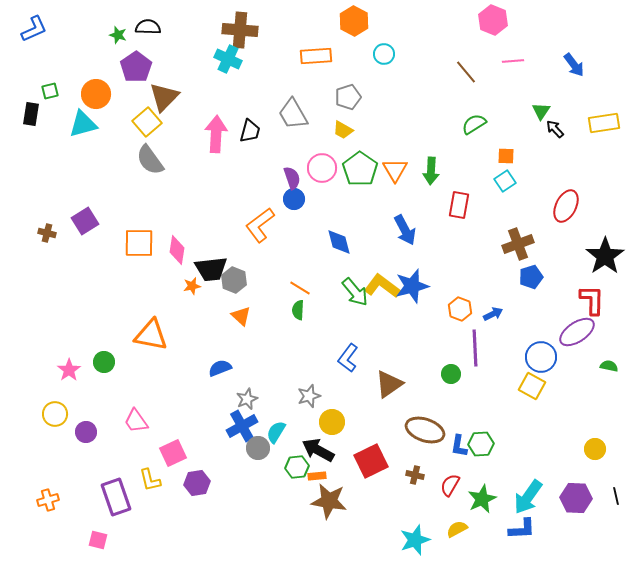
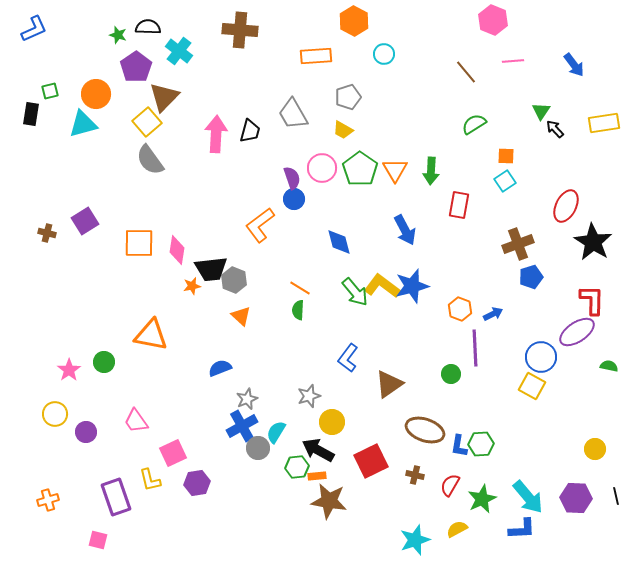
cyan cross at (228, 59): moved 49 px left, 8 px up; rotated 12 degrees clockwise
black star at (605, 256): moved 12 px left, 14 px up; rotated 6 degrees counterclockwise
cyan arrow at (528, 497): rotated 75 degrees counterclockwise
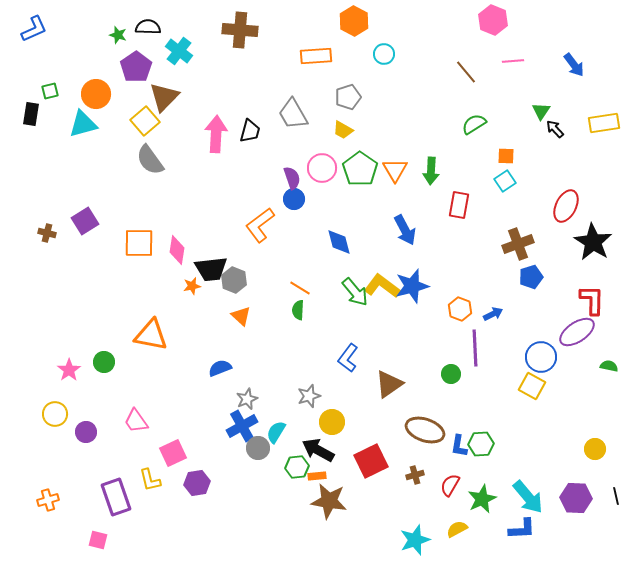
yellow square at (147, 122): moved 2 px left, 1 px up
brown cross at (415, 475): rotated 30 degrees counterclockwise
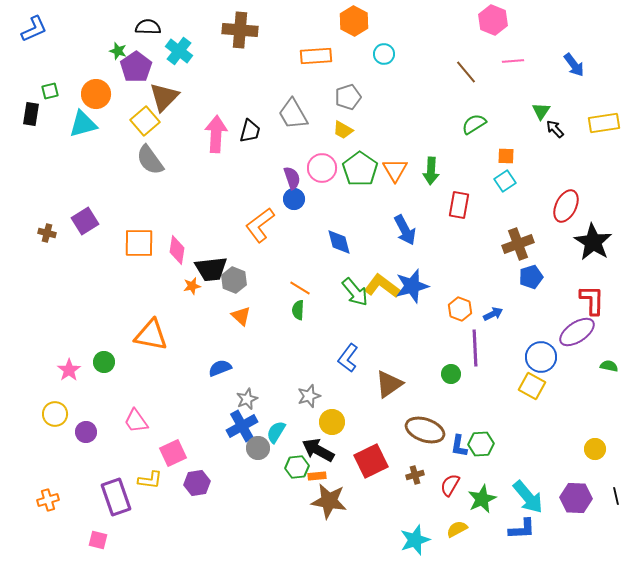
green star at (118, 35): moved 16 px down
yellow L-shape at (150, 480): rotated 70 degrees counterclockwise
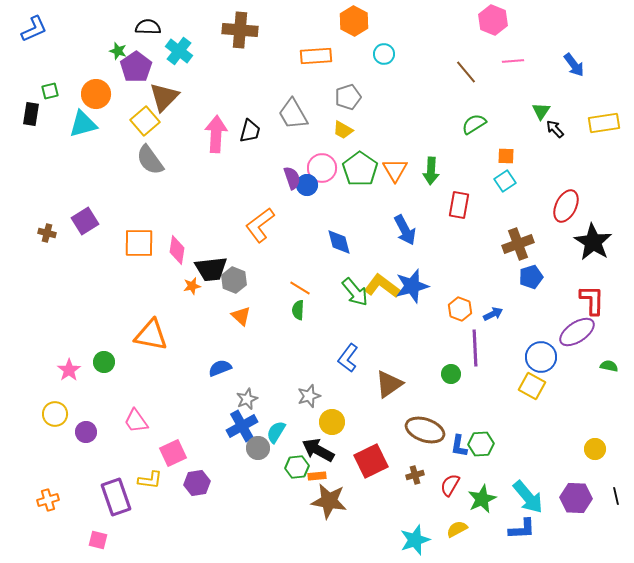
blue circle at (294, 199): moved 13 px right, 14 px up
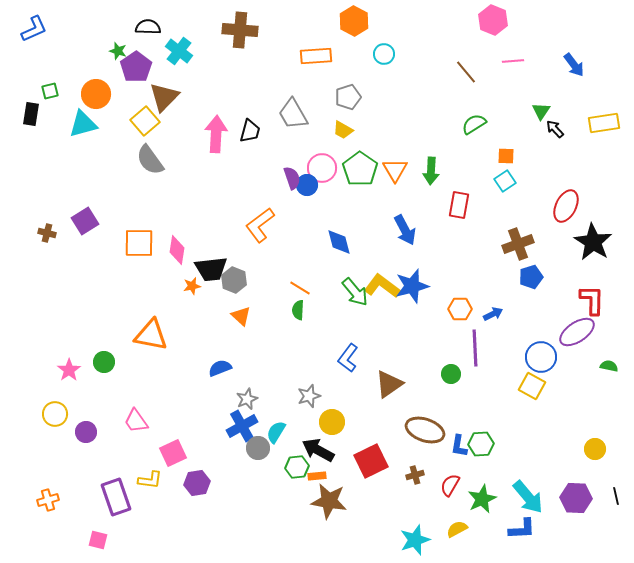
orange hexagon at (460, 309): rotated 20 degrees counterclockwise
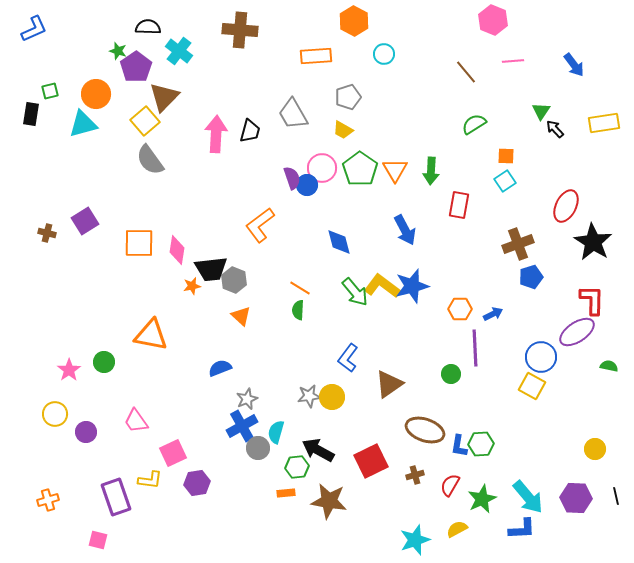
gray star at (309, 396): rotated 10 degrees clockwise
yellow circle at (332, 422): moved 25 px up
cyan semicircle at (276, 432): rotated 15 degrees counterclockwise
orange rectangle at (317, 476): moved 31 px left, 17 px down
